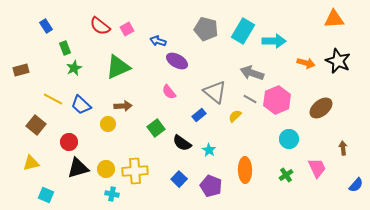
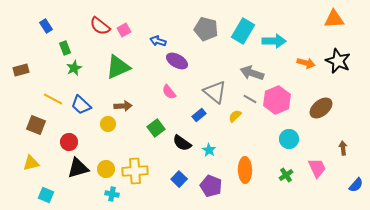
pink square at (127, 29): moved 3 px left, 1 px down
brown square at (36, 125): rotated 18 degrees counterclockwise
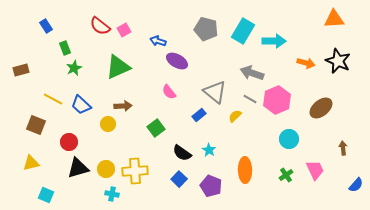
black semicircle at (182, 143): moved 10 px down
pink trapezoid at (317, 168): moved 2 px left, 2 px down
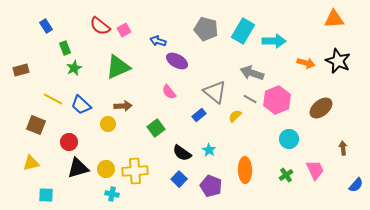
cyan square at (46, 195): rotated 21 degrees counterclockwise
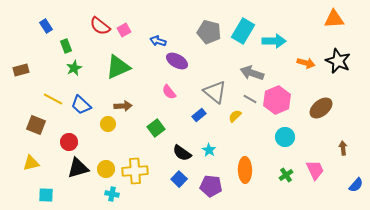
gray pentagon at (206, 29): moved 3 px right, 3 px down
green rectangle at (65, 48): moved 1 px right, 2 px up
cyan circle at (289, 139): moved 4 px left, 2 px up
purple pentagon at (211, 186): rotated 15 degrees counterclockwise
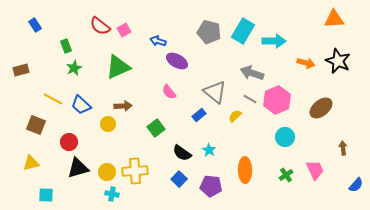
blue rectangle at (46, 26): moved 11 px left, 1 px up
yellow circle at (106, 169): moved 1 px right, 3 px down
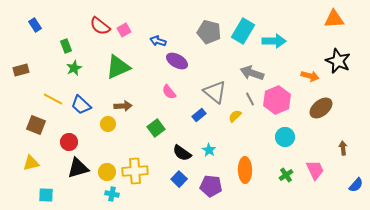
orange arrow at (306, 63): moved 4 px right, 13 px down
gray line at (250, 99): rotated 32 degrees clockwise
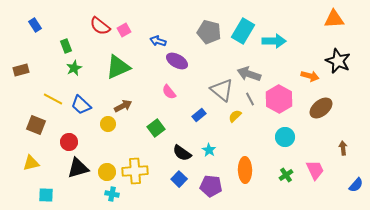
gray arrow at (252, 73): moved 3 px left, 1 px down
gray triangle at (215, 92): moved 7 px right, 2 px up
pink hexagon at (277, 100): moved 2 px right, 1 px up; rotated 8 degrees counterclockwise
brown arrow at (123, 106): rotated 24 degrees counterclockwise
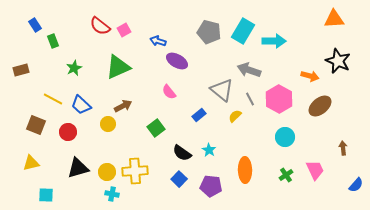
green rectangle at (66, 46): moved 13 px left, 5 px up
gray arrow at (249, 74): moved 4 px up
brown ellipse at (321, 108): moved 1 px left, 2 px up
red circle at (69, 142): moved 1 px left, 10 px up
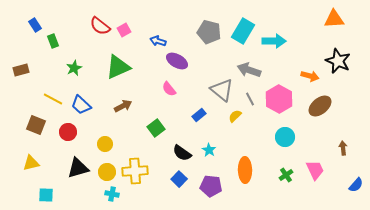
pink semicircle at (169, 92): moved 3 px up
yellow circle at (108, 124): moved 3 px left, 20 px down
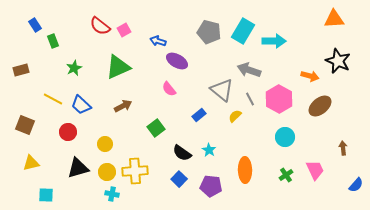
brown square at (36, 125): moved 11 px left
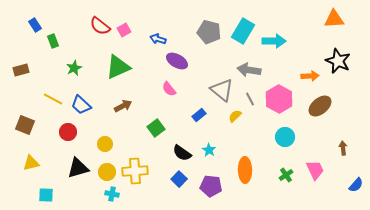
blue arrow at (158, 41): moved 2 px up
gray arrow at (249, 70): rotated 10 degrees counterclockwise
orange arrow at (310, 76): rotated 18 degrees counterclockwise
